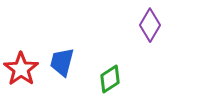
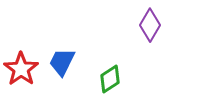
blue trapezoid: rotated 12 degrees clockwise
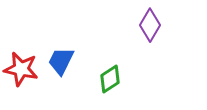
blue trapezoid: moved 1 px left, 1 px up
red star: rotated 24 degrees counterclockwise
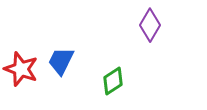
red star: rotated 8 degrees clockwise
green diamond: moved 3 px right, 2 px down
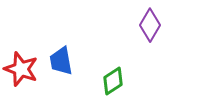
blue trapezoid: rotated 36 degrees counterclockwise
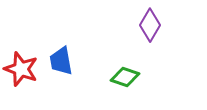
green diamond: moved 12 px right, 4 px up; rotated 52 degrees clockwise
